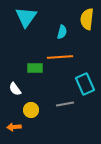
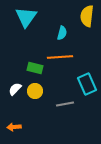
yellow semicircle: moved 3 px up
cyan semicircle: moved 1 px down
green rectangle: rotated 14 degrees clockwise
cyan rectangle: moved 2 px right
white semicircle: rotated 80 degrees clockwise
yellow circle: moved 4 px right, 19 px up
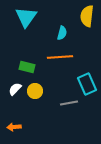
green rectangle: moved 8 px left, 1 px up
gray line: moved 4 px right, 1 px up
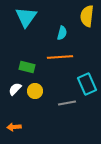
gray line: moved 2 px left
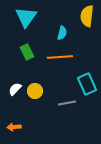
green rectangle: moved 15 px up; rotated 49 degrees clockwise
